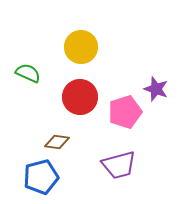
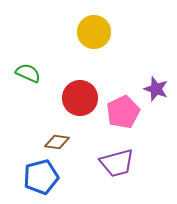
yellow circle: moved 13 px right, 15 px up
red circle: moved 1 px down
pink pentagon: moved 2 px left; rotated 8 degrees counterclockwise
purple trapezoid: moved 2 px left, 2 px up
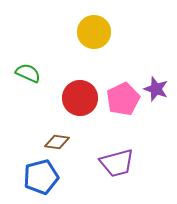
pink pentagon: moved 13 px up
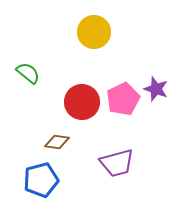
green semicircle: rotated 15 degrees clockwise
red circle: moved 2 px right, 4 px down
blue pentagon: moved 3 px down
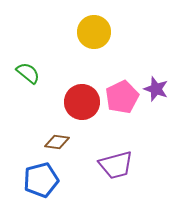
pink pentagon: moved 1 px left, 2 px up
purple trapezoid: moved 1 px left, 2 px down
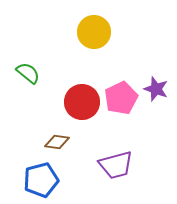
pink pentagon: moved 1 px left, 1 px down
